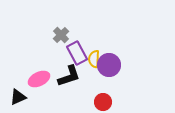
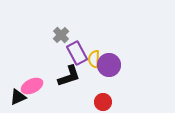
pink ellipse: moved 7 px left, 7 px down
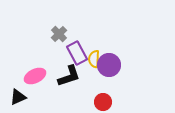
gray cross: moved 2 px left, 1 px up
pink ellipse: moved 3 px right, 10 px up
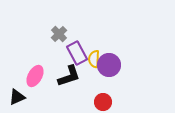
pink ellipse: rotated 35 degrees counterclockwise
black triangle: moved 1 px left
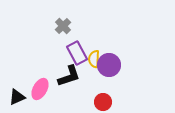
gray cross: moved 4 px right, 8 px up
pink ellipse: moved 5 px right, 13 px down
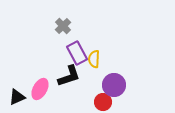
purple circle: moved 5 px right, 20 px down
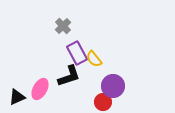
yellow semicircle: rotated 42 degrees counterclockwise
purple circle: moved 1 px left, 1 px down
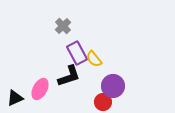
black triangle: moved 2 px left, 1 px down
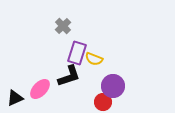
purple rectangle: rotated 45 degrees clockwise
yellow semicircle: rotated 30 degrees counterclockwise
pink ellipse: rotated 15 degrees clockwise
